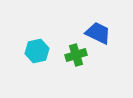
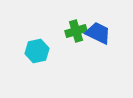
green cross: moved 24 px up
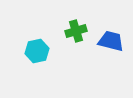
blue trapezoid: moved 13 px right, 8 px down; rotated 12 degrees counterclockwise
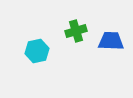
blue trapezoid: rotated 12 degrees counterclockwise
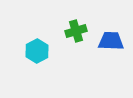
cyan hexagon: rotated 15 degrees counterclockwise
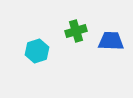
cyan hexagon: rotated 10 degrees clockwise
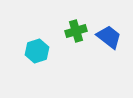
blue trapezoid: moved 2 px left, 4 px up; rotated 36 degrees clockwise
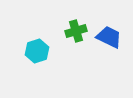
blue trapezoid: rotated 12 degrees counterclockwise
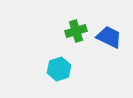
cyan hexagon: moved 22 px right, 18 px down
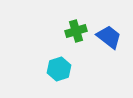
blue trapezoid: rotated 12 degrees clockwise
